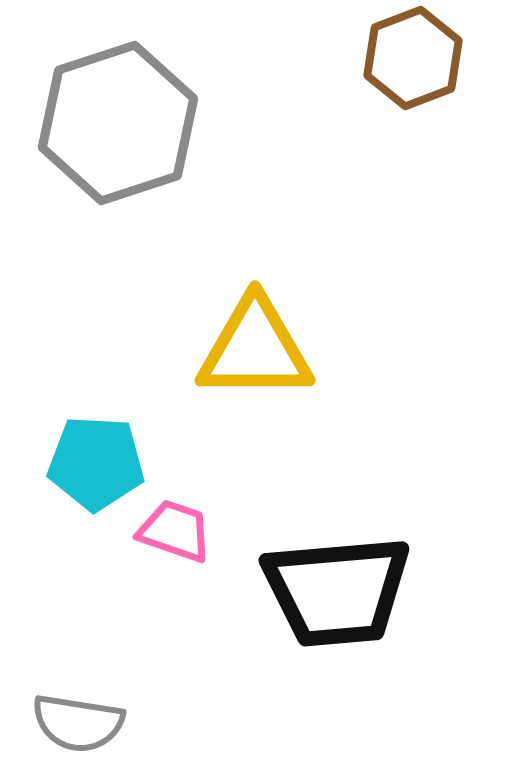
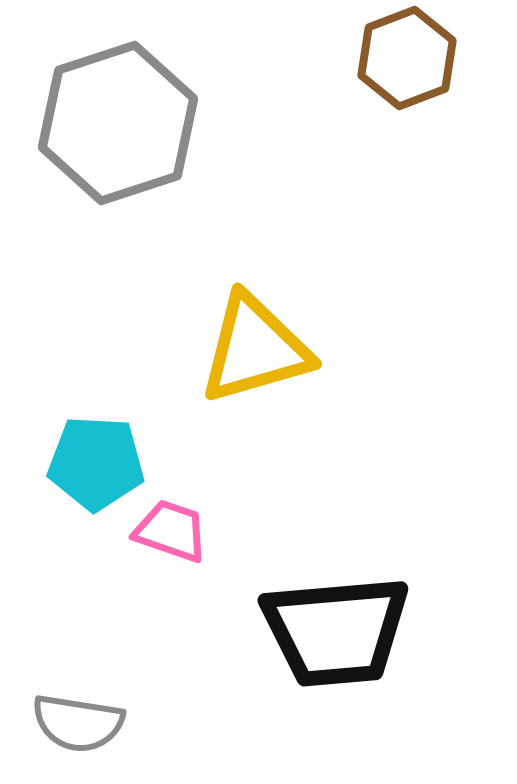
brown hexagon: moved 6 px left
yellow triangle: rotated 16 degrees counterclockwise
pink trapezoid: moved 4 px left
black trapezoid: moved 1 px left, 40 px down
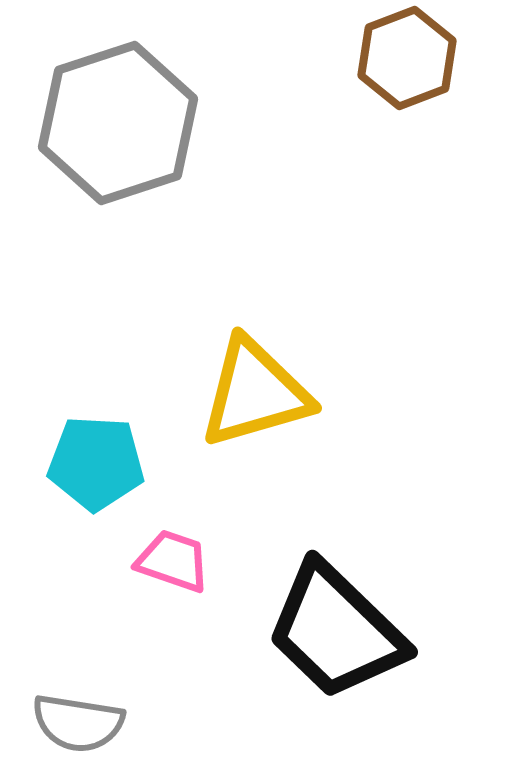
yellow triangle: moved 44 px down
pink trapezoid: moved 2 px right, 30 px down
black trapezoid: rotated 49 degrees clockwise
